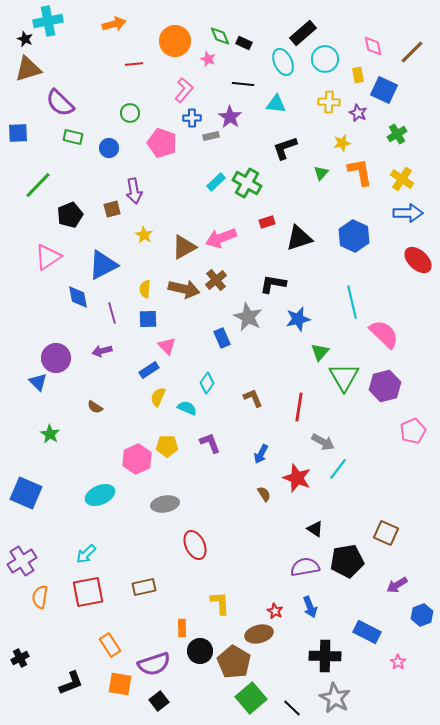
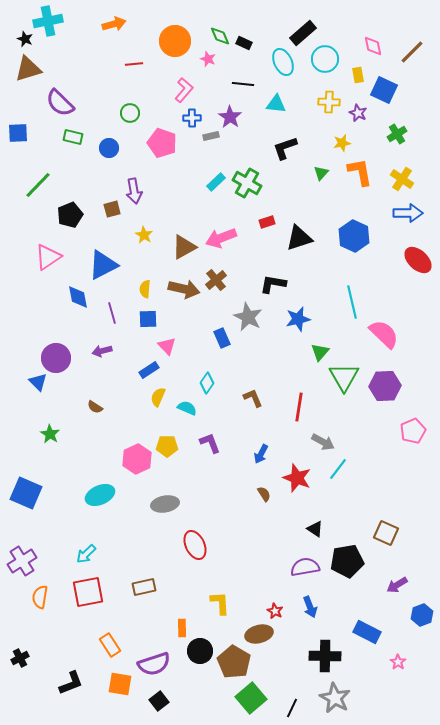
purple hexagon at (385, 386): rotated 12 degrees clockwise
black line at (292, 708): rotated 72 degrees clockwise
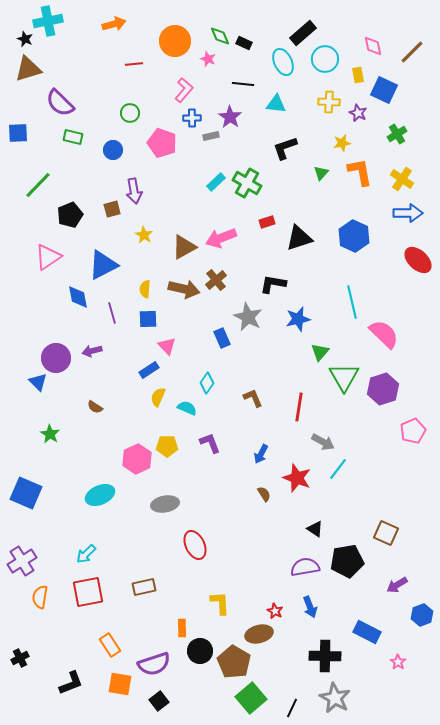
blue circle at (109, 148): moved 4 px right, 2 px down
purple arrow at (102, 351): moved 10 px left
purple hexagon at (385, 386): moved 2 px left, 3 px down; rotated 16 degrees counterclockwise
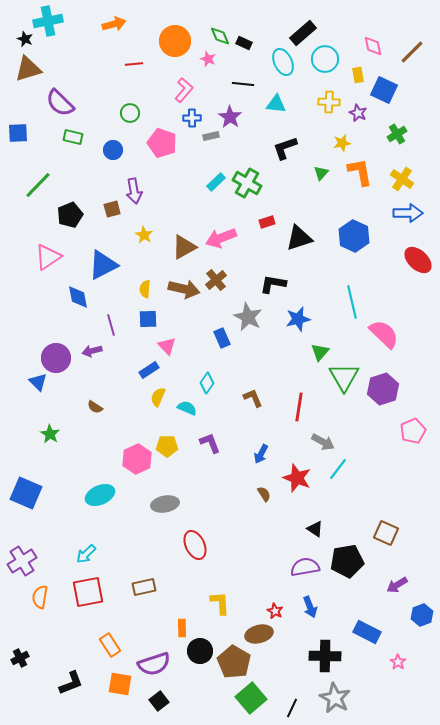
purple line at (112, 313): moved 1 px left, 12 px down
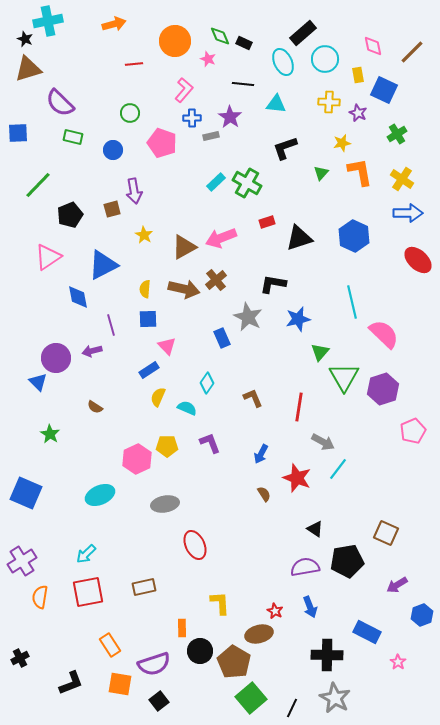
black cross at (325, 656): moved 2 px right, 1 px up
